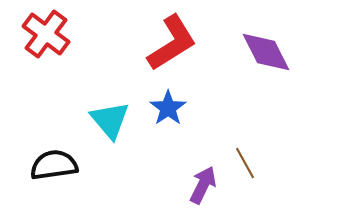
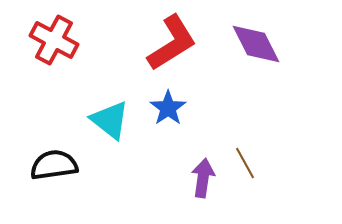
red cross: moved 8 px right, 6 px down; rotated 9 degrees counterclockwise
purple diamond: moved 10 px left, 8 px up
cyan triangle: rotated 12 degrees counterclockwise
purple arrow: moved 7 px up; rotated 18 degrees counterclockwise
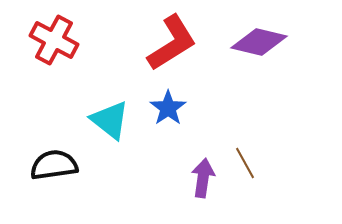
purple diamond: moved 3 px right, 2 px up; rotated 50 degrees counterclockwise
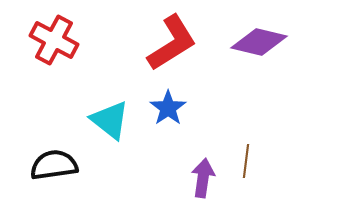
brown line: moved 1 px right, 2 px up; rotated 36 degrees clockwise
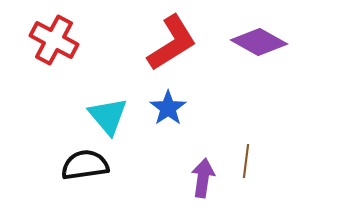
purple diamond: rotated 16 degrees clockwise
cyan triangle: moved 2 px left, 4 px up; rotated 12 degrees clockwise
black semicircle: moved 31 px right
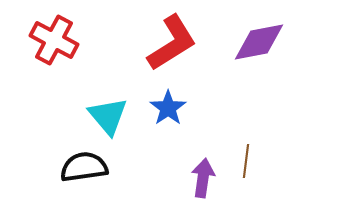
purple diamond: rotated 40 degrees counterclockwise
black semicircle: moved 1 px left, 2 px down
